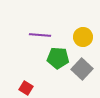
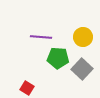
purple line: moved 1 px right, 2 px down
red square: moved 1 px right
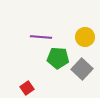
yellow circle: moved 2 px right
red square: rotated 24 degrees clockwise
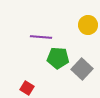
yellow circle: moved 3 px right, 12 px up
red square: rotated 24 degrees counterclockwise
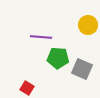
gray square: rotated 20 degrees counterclockwise
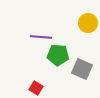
yellow circle: moved 2 px up
green pentagon: moved 3 px up
red square: moved 9 px right
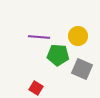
yellow circle: moved 10 px left, 13 px down
purple line: moved 2 px left
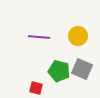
green pentagon: moved 1 px right, 16 px down; rotated 10 degrees clockwise
red square: rotated 16 degrees counterclockwise
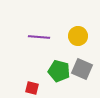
red square: moved 4 px left
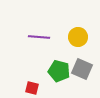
yellow circle: moved 1 px down
